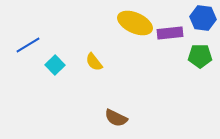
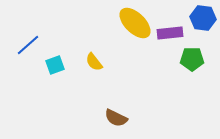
yellow ellipse: rotated 20 degrees clockwise
blue line: rotated 10 degrees counterclockwise
green pentagon: moved 8 px left, 3 px down
cyan square: rotated 24 degrees clockwise
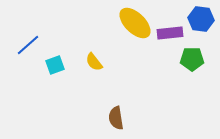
blue hexagon: moved 2 px left, 1 px down
brown semicircle: rotated 55 degrees clockwise
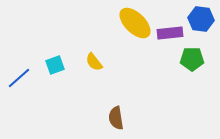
blue line: moved 9 px left, 33 px down
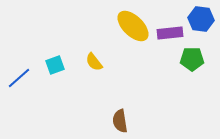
yellow ellipse: moved 2 px left, 3 px down
brown semicircle: moved 4 px right, 3 px down
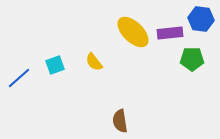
yellow ellipse: moved 6 px down
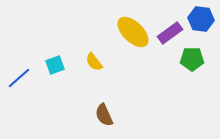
purple rectangle: rotated 30 degrees counterclockwise
brown semicircle: moved 16 px left, 6 px up; rotated 15 degrees counterclockwise
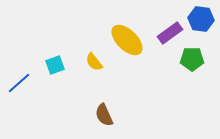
yellow ellipse: moved 6 px left, 8 px down
blue line: moved 5 px down
